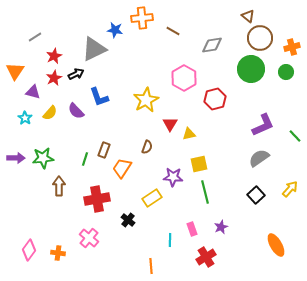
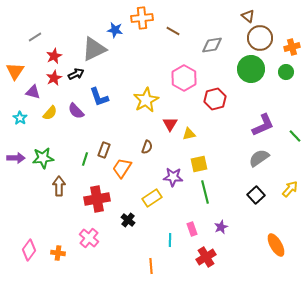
cyan star at (25, 118): moved 5 px left
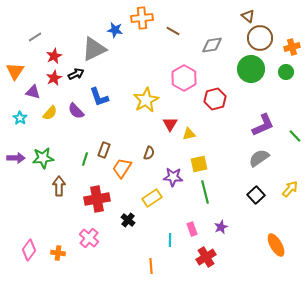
brown semicircle at (147, 147): moved 2 px right, 6 px down
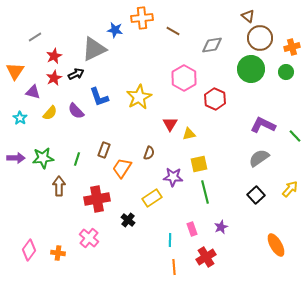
red hexagon at (215, 99): rotated 20 degrees counterclockwise
yellow star at (146, 100): moved 7 px left, 3 px up
purple L-shape at (263, 125): rotated 130 degrees counterclockwise
green line at (85, 159): moved 8 px left
orange line at (151, 266): moved 23 px right, 1 px down
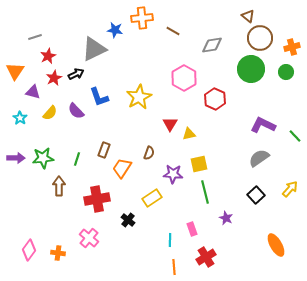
gray line at (35, 37): rotated 16 degrees clockwise
red star at (54, 56): moved 6 px left
purple star at (173, 177): moved 3 px up
purple star at (221, 227): moved 5 px right, 9 px up; rotated 24 degrees counterclockwise
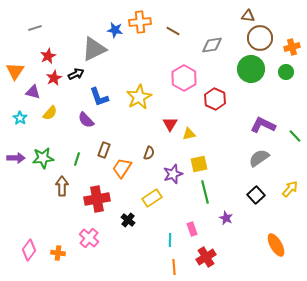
brown triangle at (248, 16): rotated 32 degrees counterclockwise
orange cross at (142, 18): moved 2 px left, 4 px down
gray line at (35, 37): moved 9 px up
purple semicircle at (76, 111): moved 10 px right, 9 px down
purple star at (173, 174): rotated 24 degrees counterclockwise
brown arrow at (59, 186): moved 3 px right
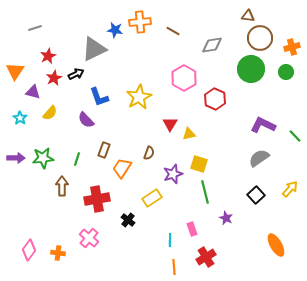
yellow square at (199, 164): rotated 30 degrees clockwise
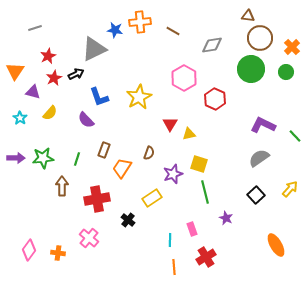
orange cross at (292, 47): rotated 28 degrees counterclockwise
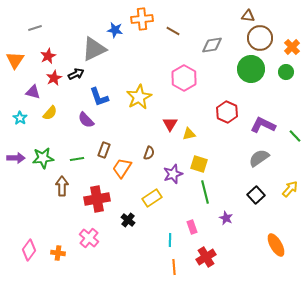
orange cross at (140, 22): moved 2 px right, 3 px up
orange triangle at (15, 71): moved 11 px up
red hexagon at (215, 99): moved 12 px right, 13 px down
green line at (77, 159): rotated 64 degrees clockwise
pink rectangle at (192, 229): moved 2 px up
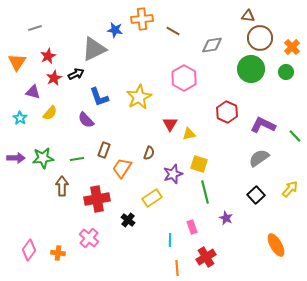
orange triangle at (15, 60): moved 2 px right, 2 px down
orange line at (174, 267): moved 3 px right, 1 px down
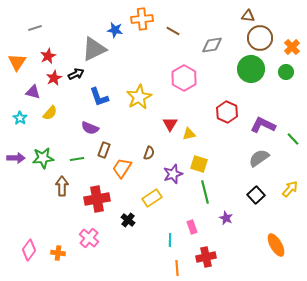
purple semicircle at (86, 120): moved 4 px right, 8 px down; rotated 24 degrees counterclockwise
green line at (295, 136): moved 2 px left, 3 px down
red cross at (206, 257): rotated 18 degrees clockwise
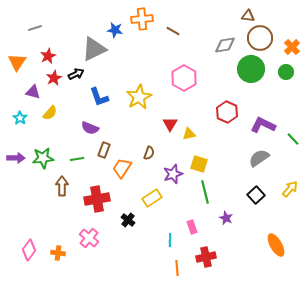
gray diamond at (212, 45): moved 13 px right
